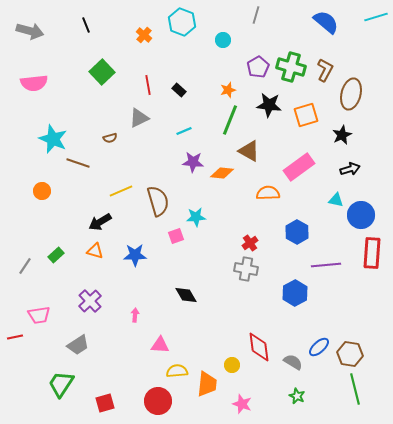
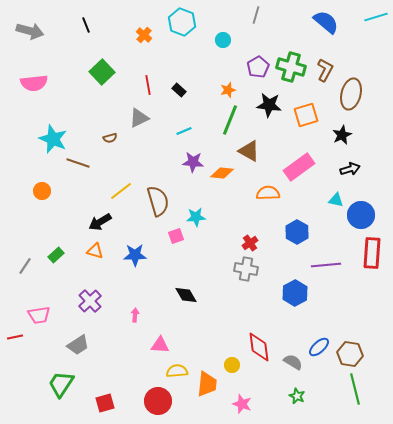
yellow line at (121, 191): rotated 15 degrees counterclockwise
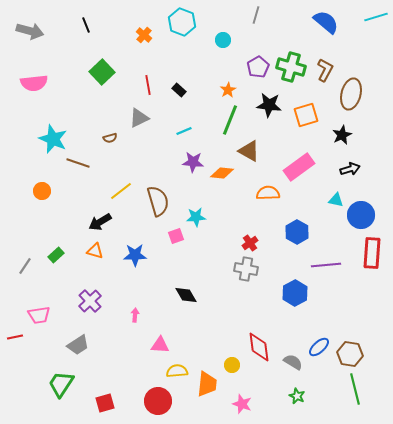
orange star at (228, 90): rotated 14 degrees counterclockwise
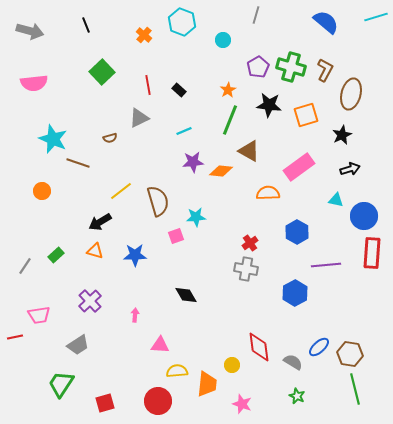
purple star at (193, 162): rotated 10 degrees counterclockwise
orange diamond at (222, 173): moved 1 px left, 2 px up
blue circle at (361, 215): moved 3 px right, 1 px down
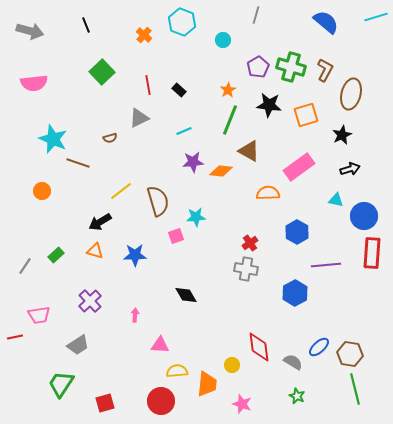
red circle at (158, 401): moved 3 px right
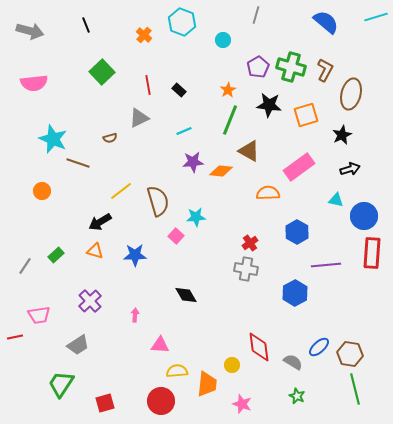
pink square at (176, 236): rotated 28 degrees counterclockwise
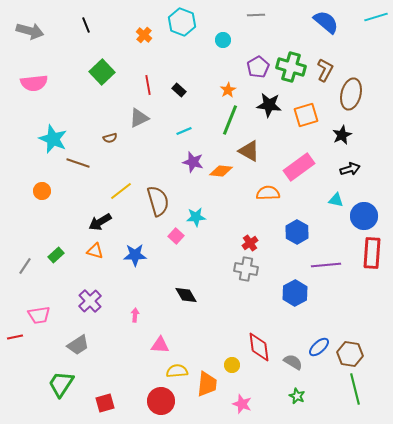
gray line at (256, 15): rotated 72 degrees clockwise
purple star at (193, 162): rotated 20 degrees clockwise
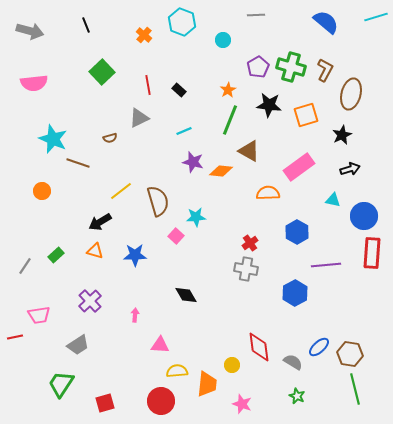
cyan triangle at (336, 200): moved 3 px left
